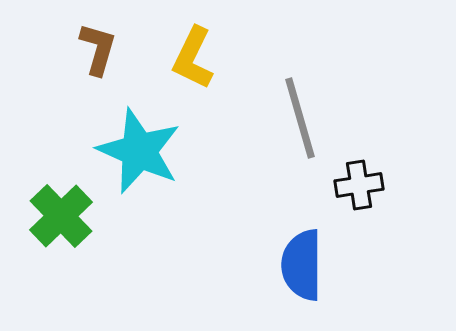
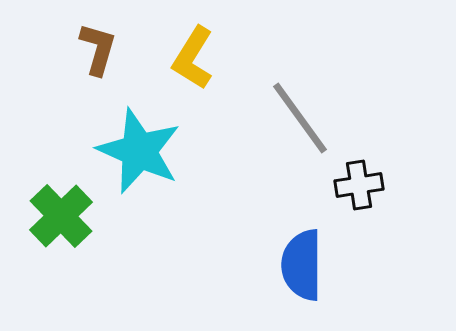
yellow L-shape: rotated 6 degrees clockwise
gray line: rotated 20 degrees counterclockwise
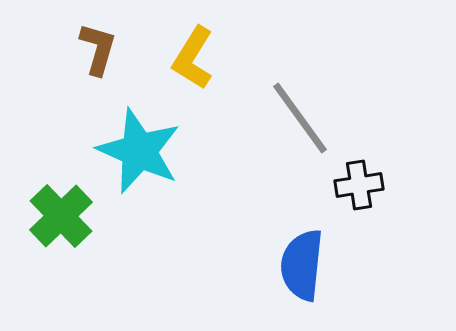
blue semicircle: rotated 6 degrees clockwise
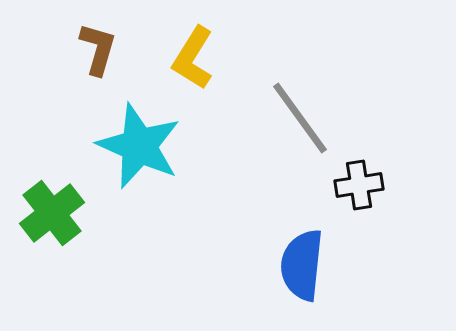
cyan star: moved 5 px up
green cross: moved 9 px left, 3 px up; rotated 6 degrees clockwise
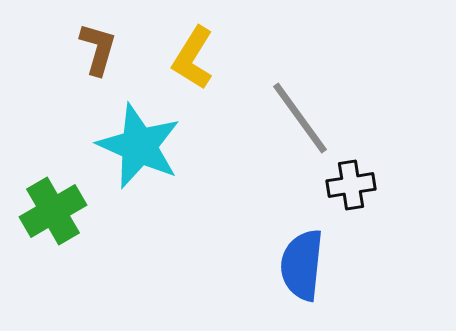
black cross: moved 8 px left
green cross: moved 1 px right, 2 px up; rotated 8 degrees clockwise
